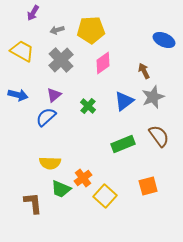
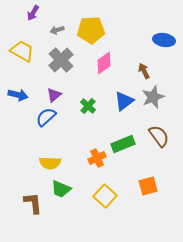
blue ellipse: rotated 15 degrees counterclockwise
pink diamond: moved 1 px right
orange cross: moved 14 px right, 20 px up; rotated 12 degrees clockwise
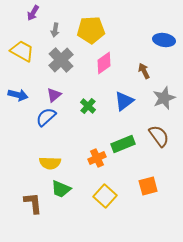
gray arrow: moved 2 px left; rotated 64 degrees counterclockwise
gray star: moved 11 px right, 1 px down
